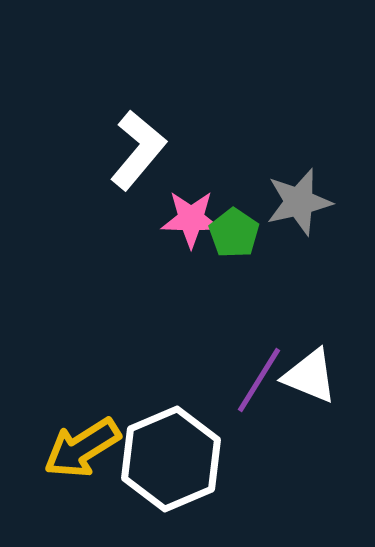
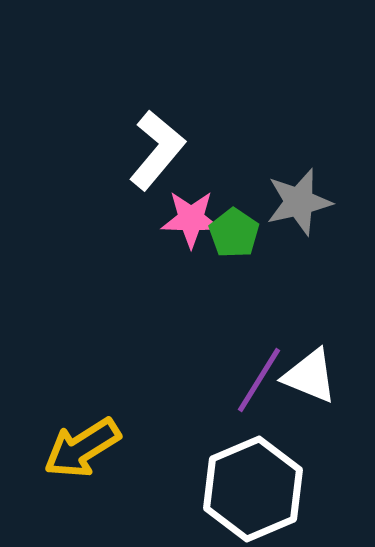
white L-shape: moved 19 px right
white hexagon: moved 82 px right, 30 px down
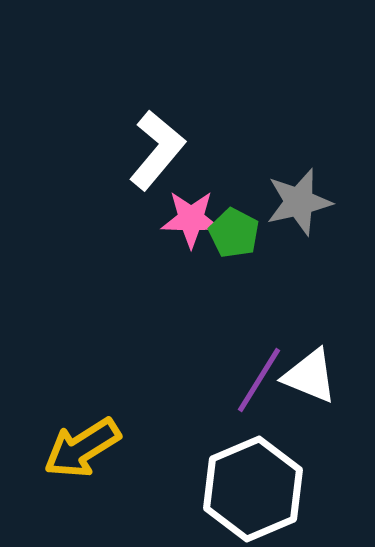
green pentagon: rotated 6 degrees counterclockwise
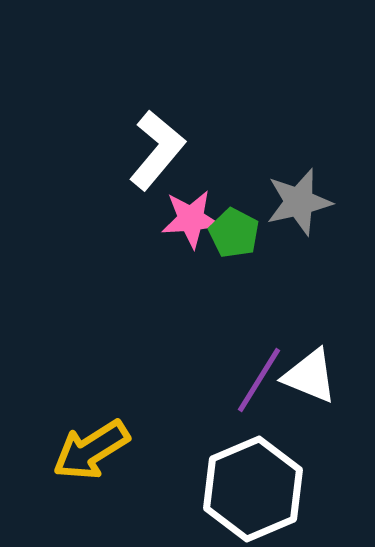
pink star: rotated 6 degrees counterclockwise
yellow arrow: moved 9 px right, 2 px down
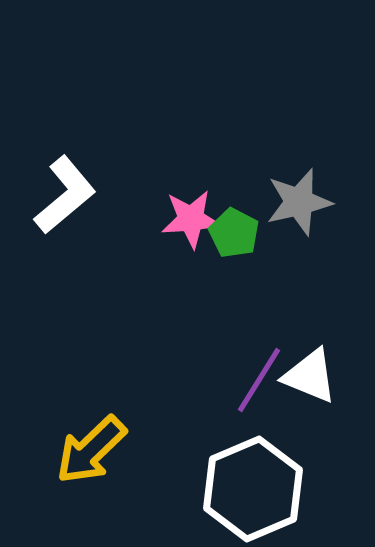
white L-shape: moved 92 px left, 45 px down; rotated 10 degrees clockwise
yellow arrow: rotated 12 degrees counterclockwise
